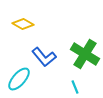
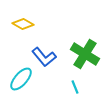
cyan ellipse: moved 2 px right
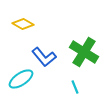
green cross: moved 1 px left, 2 px up
cyan ellipse: rotated 15 degrees clockwise
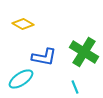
blue L-shape: rotated 40 degrees counterclockwise
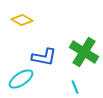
yellow diamond: moved 1 px left, 4 px up
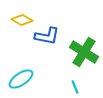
blue L-shape: moved 3 px right, 21 px up
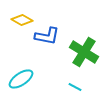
cyan line: rotated 40 degrees counterclockwise
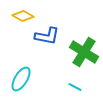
yellow diamond: moved 1 px right, 4 px up
cyan ellipse: rotated 25 degrees counterclockwise
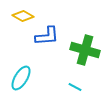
blue L-shape: rotated 15 degrees counterclockwise
green cross: moved 1 px right, 2 px up; rotated 16 degrees counterclockwise
cyan ellipse: moved 1 px up
